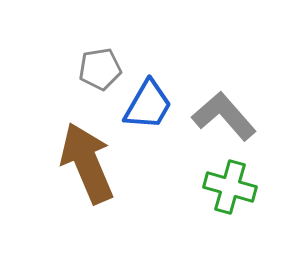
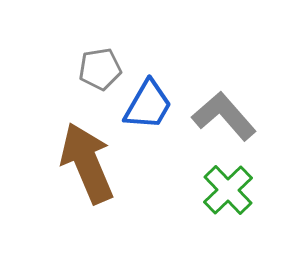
green cross: moved 2 px left, 3 px down; rotated 30 degrees clockwise
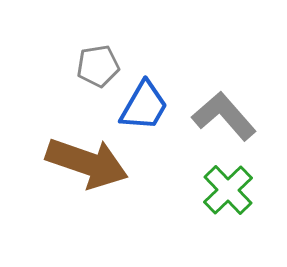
gray pentagon: moved 2 px left, 3 px up
blue trapezoid: moved 4 px left, 1 px down
brown arrow: rotated 132 degrees clockwise
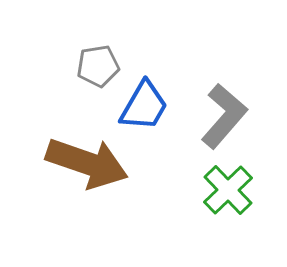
gray L-shape: rotated 82 degrees clockwise
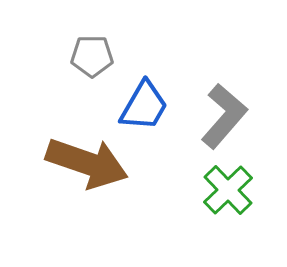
gray pentagon: moved 6 px left, 10 px up; rotated 9 degrees clockwise
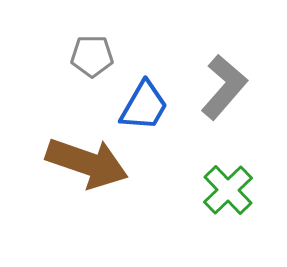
gray L-shape: moved 29 px up
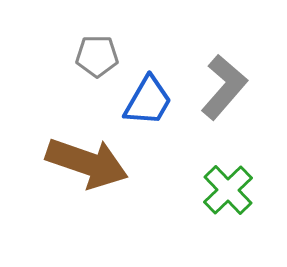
gray pentagon: moved 5 px right
blue trapezoid: moved 4 px right, 5 px up
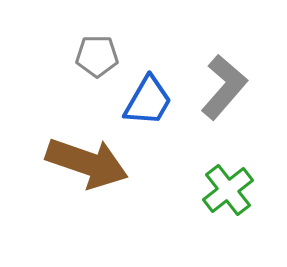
green cross: rotated 6 degrees clockwise
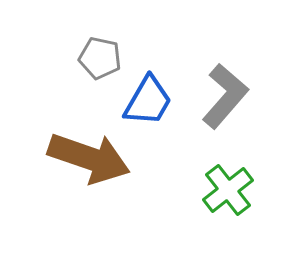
gray pentagon: moved 3 px right, 2 px down; rotated 12 degrees clockwise
gray L-shape: moved 1 px right, 9 px down
brown arrow: moved 2 px right, 5 px up
